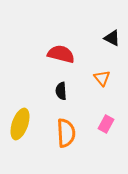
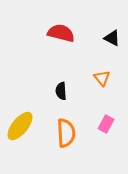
red semicircle: moved 21 px up
yellow ellipse: moved 2 px down; rotated 20 degrees clockwise
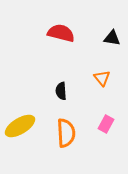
black triangle: rotated 18 degrees counterclockwise
yellow ellipse: rotated 20 degrees clockwise
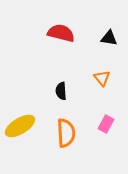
black triangle: moved 3 px left
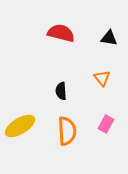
orange semicircle: moved 1 px right, 2 px up
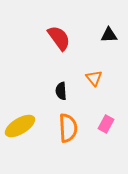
red semicircle: moved 2 px left, 5 px down; rotated 40 degrees clockwise
black triangle: moved 3 px up; rotated 12 degrees counterclockwise
orange triangle: moved 8 px left
orange semicircle: moved 1 px right, 3 px up
